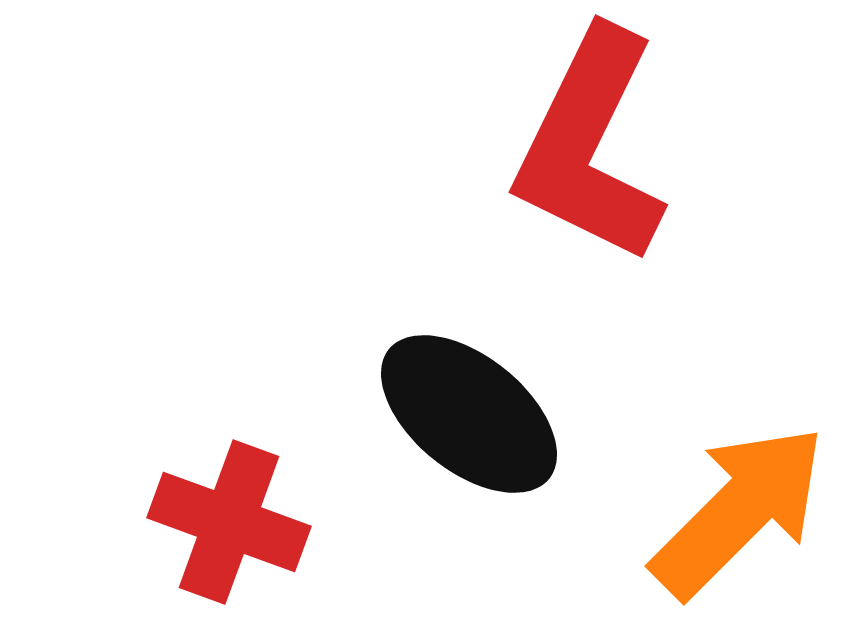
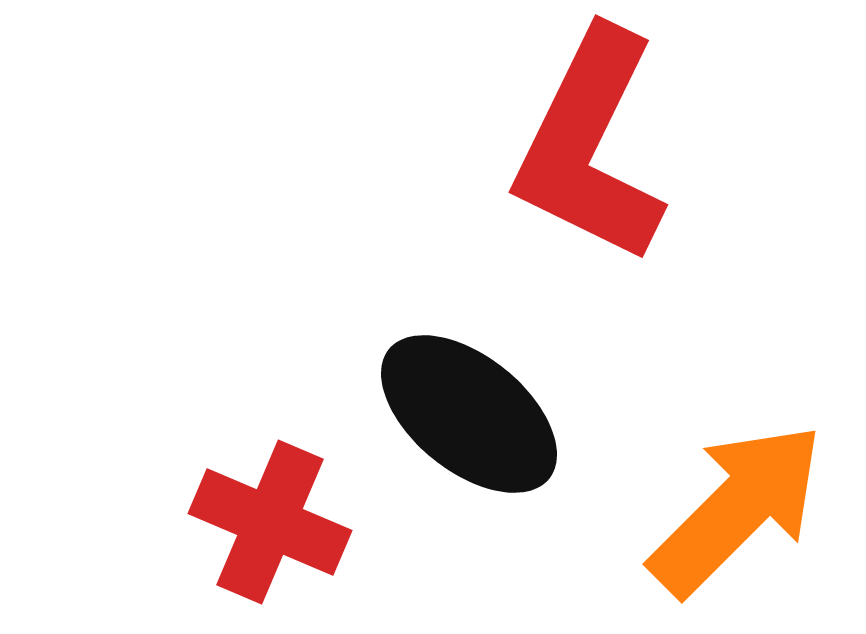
orange arrow: moved 2 px left, 2 px up
red cross: moved 41 px right; rotated 3 degrees clockwise
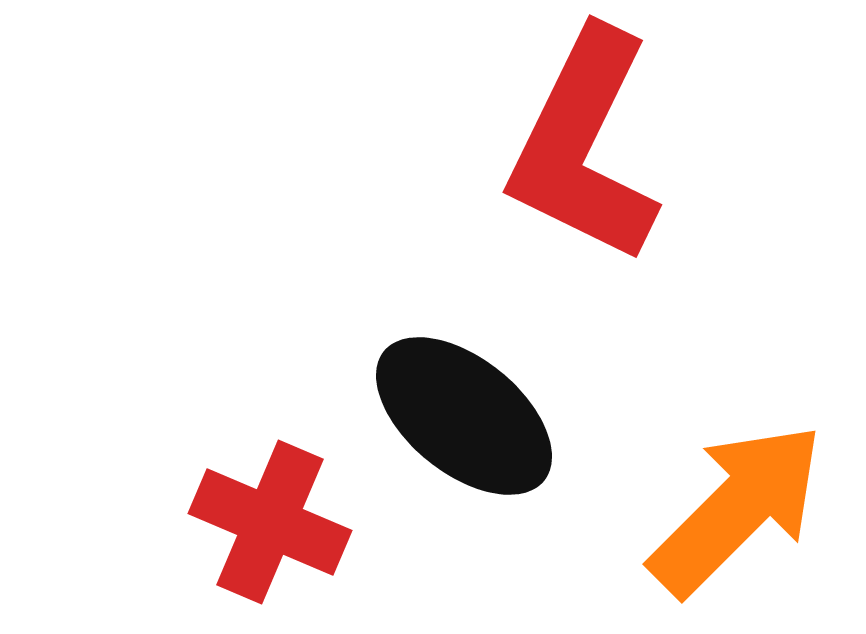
red L-shape: moved 6 px left
black ellipse: moved 5 px left, 2 px down
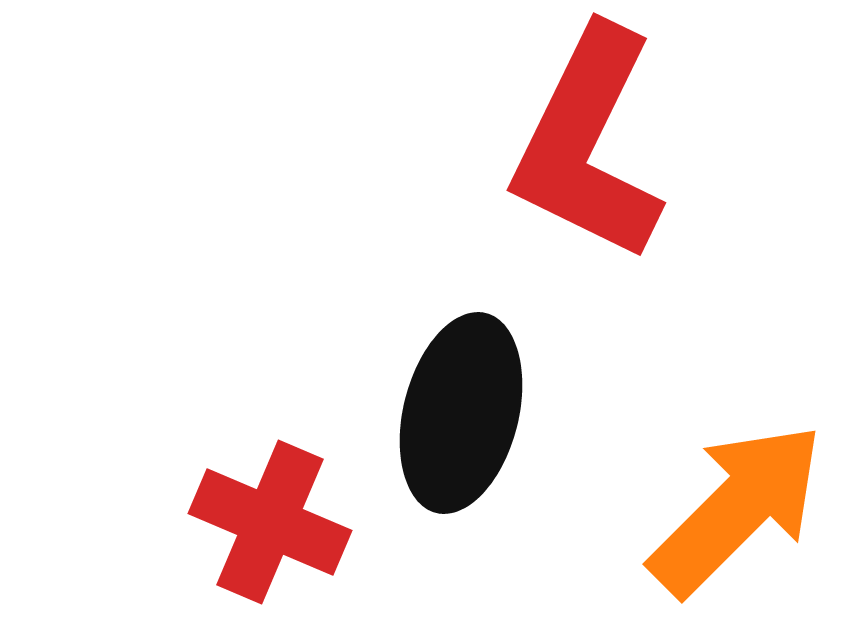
red L-shape: moved 4 px right, 2 px up
black ellipse: moved 3 px left, 3 px up; rotated 65 degrees clockwise
